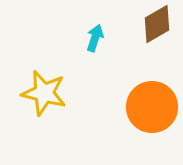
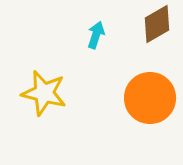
cyan arrow: moved 1 px right, 3 px up
orange circle: moved 2 px left, 9 px up
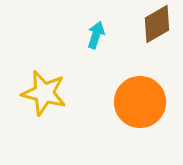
orange circle: moved 10 px left, 4 px down
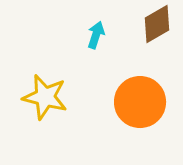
yellow star: moved 1 px right, 4 px down
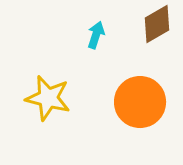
yellow star: moved 3 px right, 1 px down
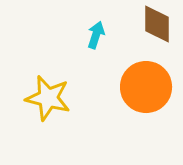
brown diamond: rotated 60 degrees counterclockwise
orange circle: moved 6 px right, 15 px up
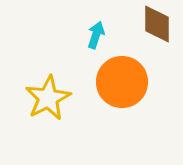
orange circle: moved 24 px left, 5 px up
yellow star: rotated 30 degrees clockwise
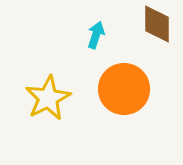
orange circle: moved 2 px right, 7 px down
